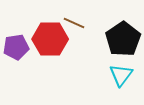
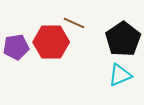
red hexagon: moved 1 px right, 3 px down
cyan triangle: moved 1 px left; rotated 30 degrees clockwise
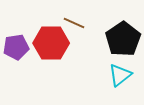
red hexagon: moved 1 px down
cyan triangle: rotated 15 degrees counterclockwise
